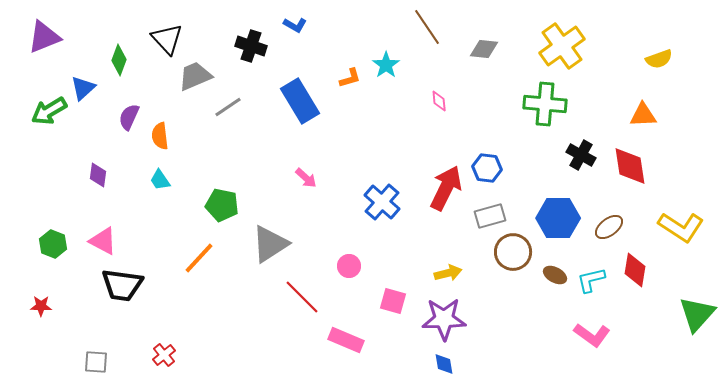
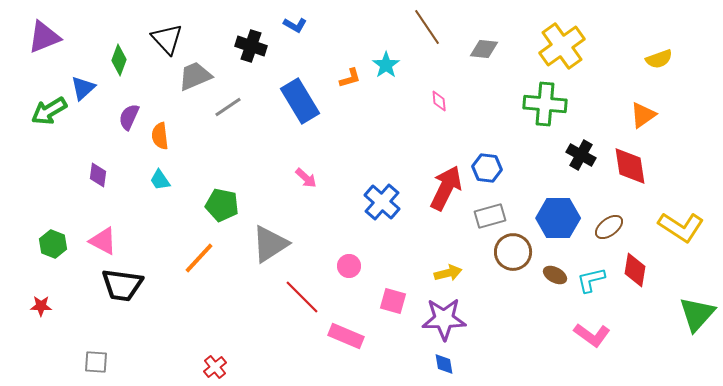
orange triangle at (643, 115): rotated 32 degrees counterclockwise
pink rectangle at (346, 340): moved 4 px up
red cross at (164, 355): moved 51 px right, 12 px down
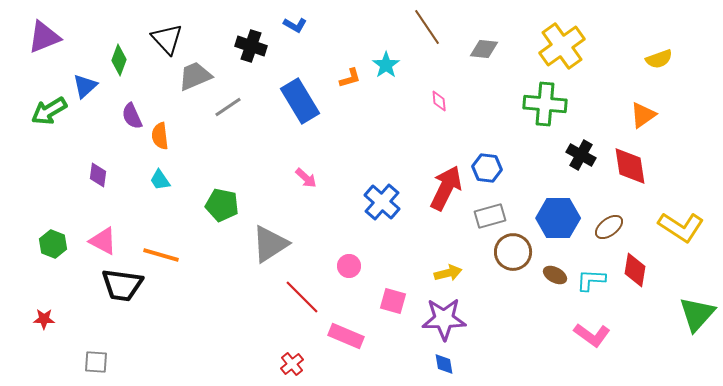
blue triangle at (83, 88): moved 2 px right, 2 px up
purple semicircle at (129, 117): moved 3 px right, 1 px up; rotated 48 degrees counterclockwise
orange line at (199, 258): moved 38 px left, 3 px up; rotated 63 degrees clockwise
cyan L-shape at (591, 280): rotated 16 degrees clockwise
red star at (41, 306): moved 3 px right, 13 px down
red cross at (215, 367): moved 77 px right, 3 px up
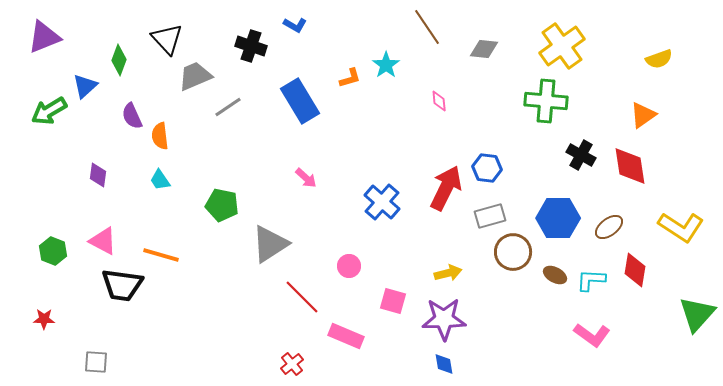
green cross at (545, 104): moved 1 px right, 3 px up
green hexagon at (53, 244): moved 7 px down
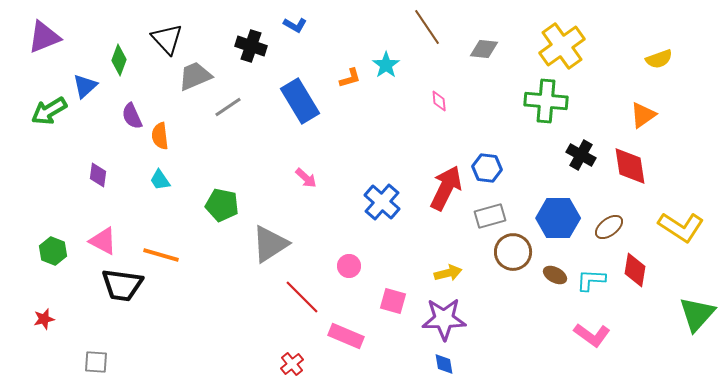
red star at (44, 319): rotated 15 degrees counterclockwise
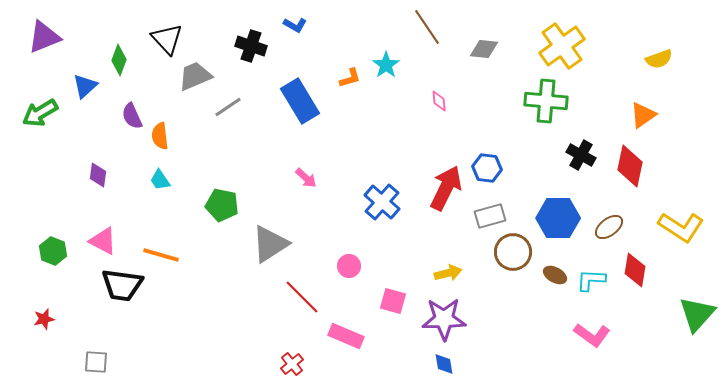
green arrow at (49, 111): moved 9 px left, 2 px down
red diamond at (630, 166): rotated 21 degrees clockwise
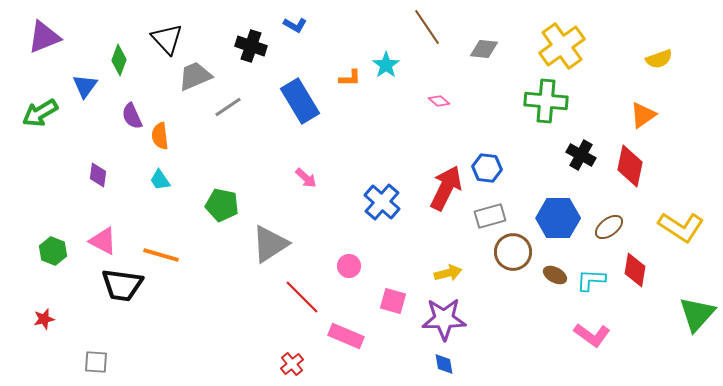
orange L-shape at (350, 78): rotated 15 degrees clockwise
blue triangle at (85, 86): rotated 12 degrees counterclockwise
pink diamond at (439, 101): rotated 45 degrees counterclockwise
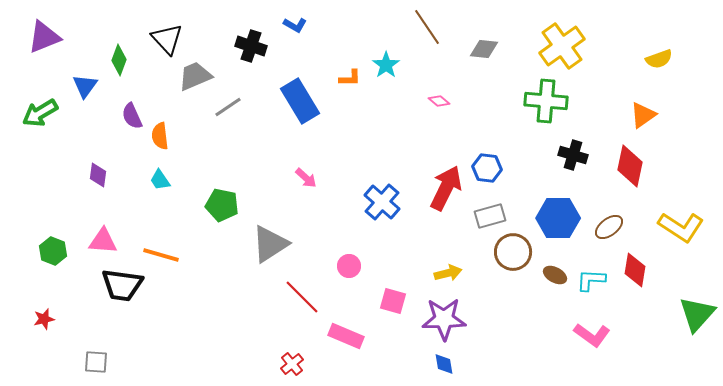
black cross at (581, 155): moved 8 px left; rotated 12 degrees counterclockwise
pink triangle at (103, 241): rotated 24 degrees counterclockwise
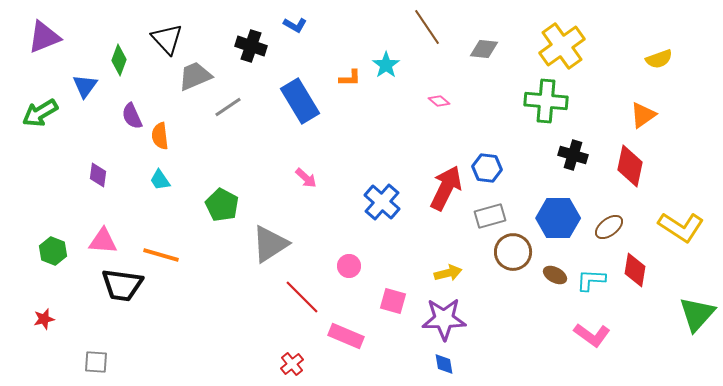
green pentagon at (222, 205): rotated 16 degrees clockwise
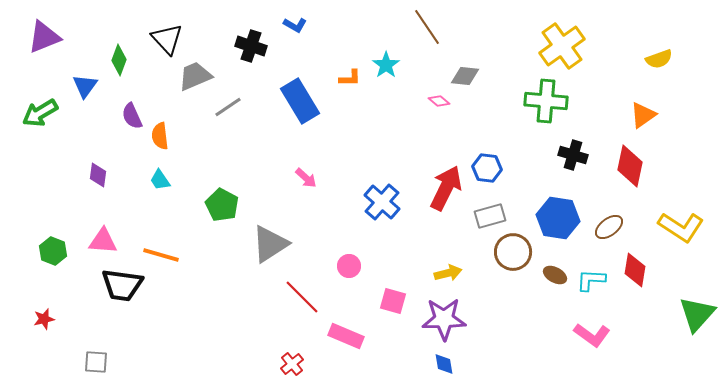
gray diamond at (484, 49): moved 19 px left, 27 px down
blue hexagon at (558, 218): rotated 9 degrees clockwise
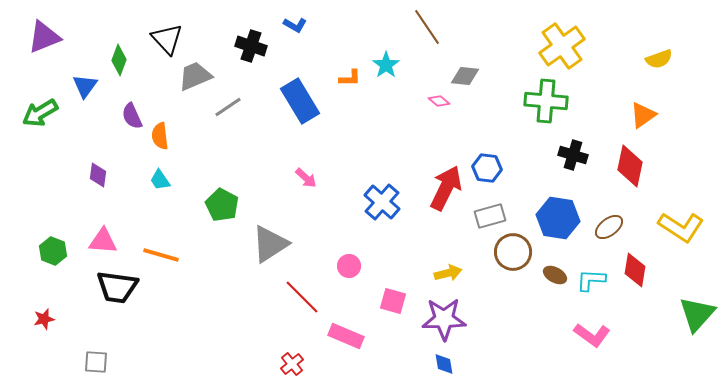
black trapezoid at (122, 285): moved 5 px left, 2 px down
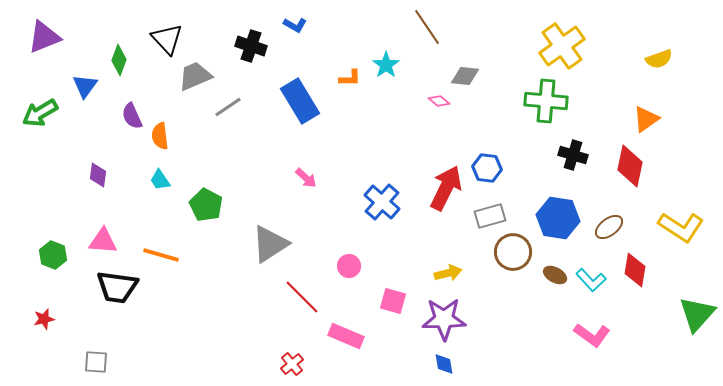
orange triangle at (643, 115): moved 3 px right, 4 px down
green pentagon at (222, 205): moved 16 px left
green hexagon at (53, 251): moved 4 px down
cyan L-shape at (591, 280): rotated 136 degrees counterclockwise
